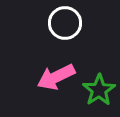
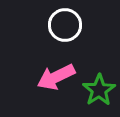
white circle: moved 2 px down
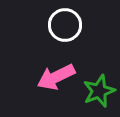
green star: moved 1 px down; rotated 12 degrees clockwise
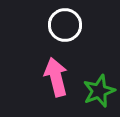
pink arrow: rotated 102 degrees clockwise
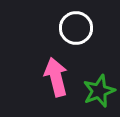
white circle: moved 11 px right, 3 px down
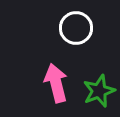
pink arrow: moved 6 px down
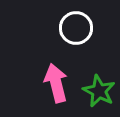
green star: rotated 24 degrees counterclockwise
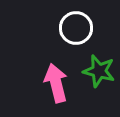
green star: moved 20 px up; rotated 12 degrees counterclockwise
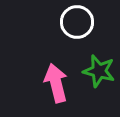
white circle: moved 1 px right, 6 px up
